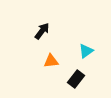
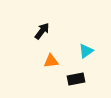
black rectangle: rotated 42 degrees clockwise
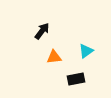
orange triangle: moved 3 px right, 4 px up
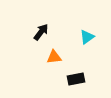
black arrow: moved 1 px left, 1 px down
cyan triangle: moved 1 px right, 14 px up
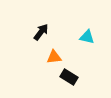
cyan triangle: rotated 49 degrees clockwise
black rectangle: moved 7 px left, 2 px up; rotated 42 degrees clockwise
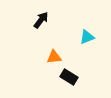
black arrow: moved 12 px up
cyan triangle: rotated 35 degrees counterclockwise
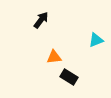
cyan triangle: moved 9 px right, 3 px down
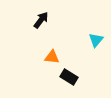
cyan triangle: rotated 28 degrees counterclockwise
orange triangle: moved 2 px left; rotated 14 degrees clockwise
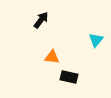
black rectangle: rotated 18 degrees counterclockwise
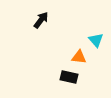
cyan triangle: rotated 21 degrees counterclockwise
orange triangle: moved 27 px right
